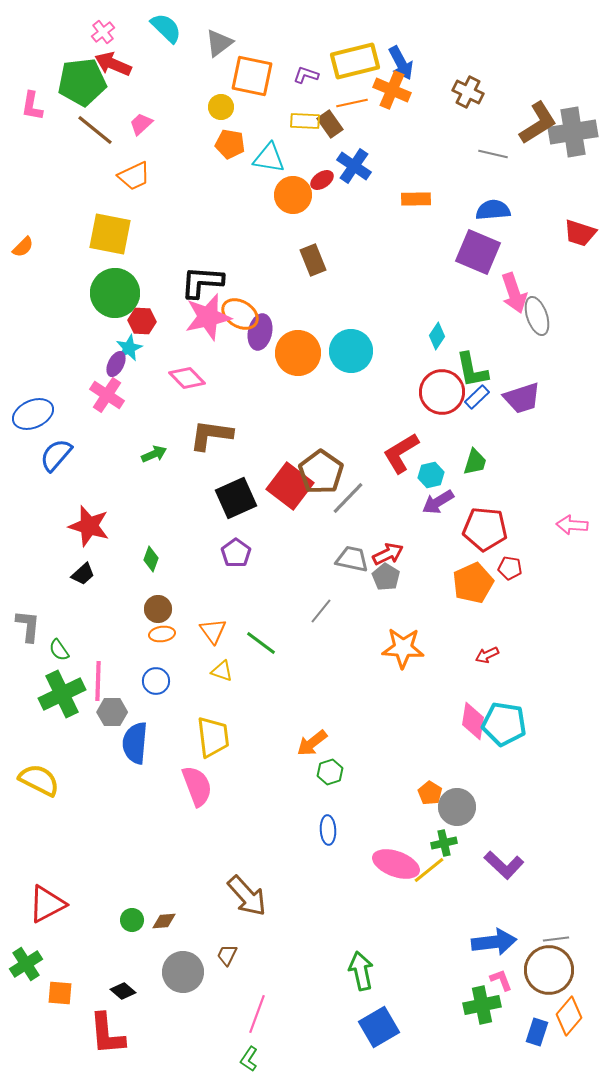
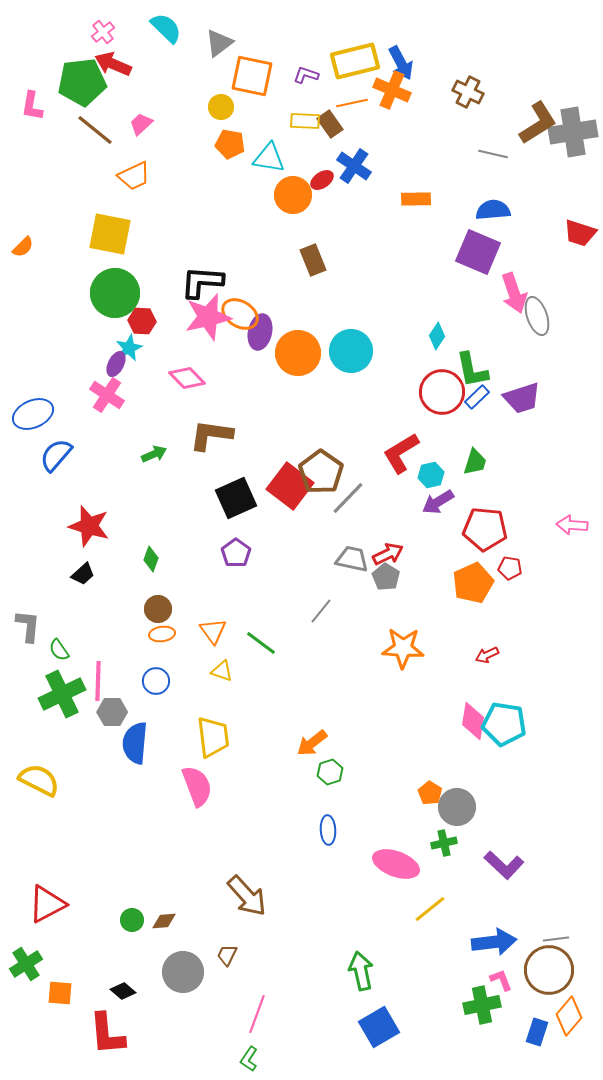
yellow line at (429, 870): moved 1 px right, 39 px down
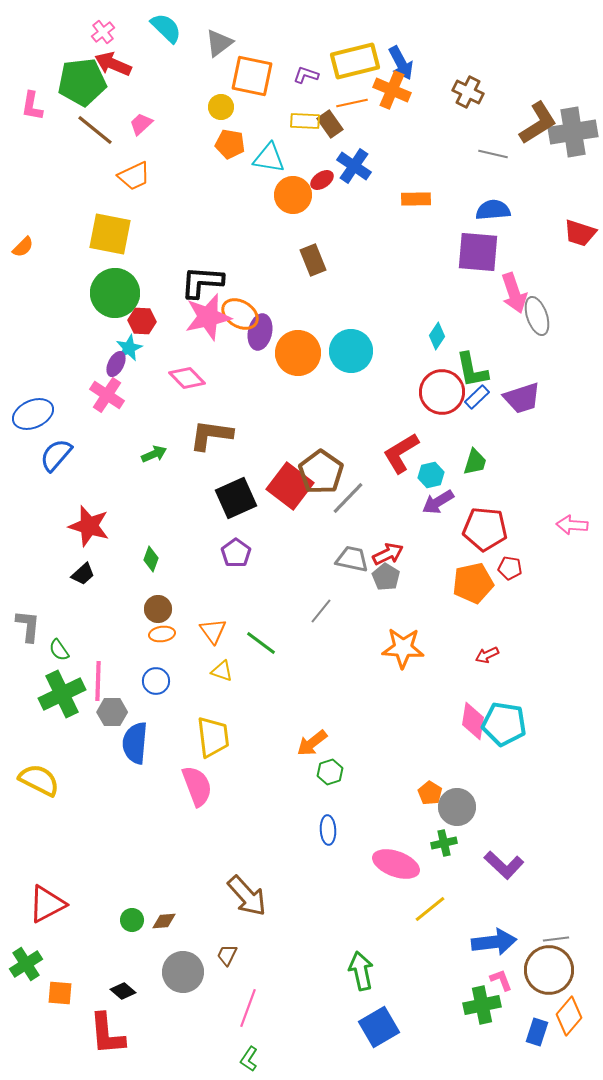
purple square at (478, 252): rotated 18 degrees counterclockwise
orange pentagon at (473, 583): rotated 12 degrees clockwise
pink line at (257, 1014): moved 9 px left, 6 px up
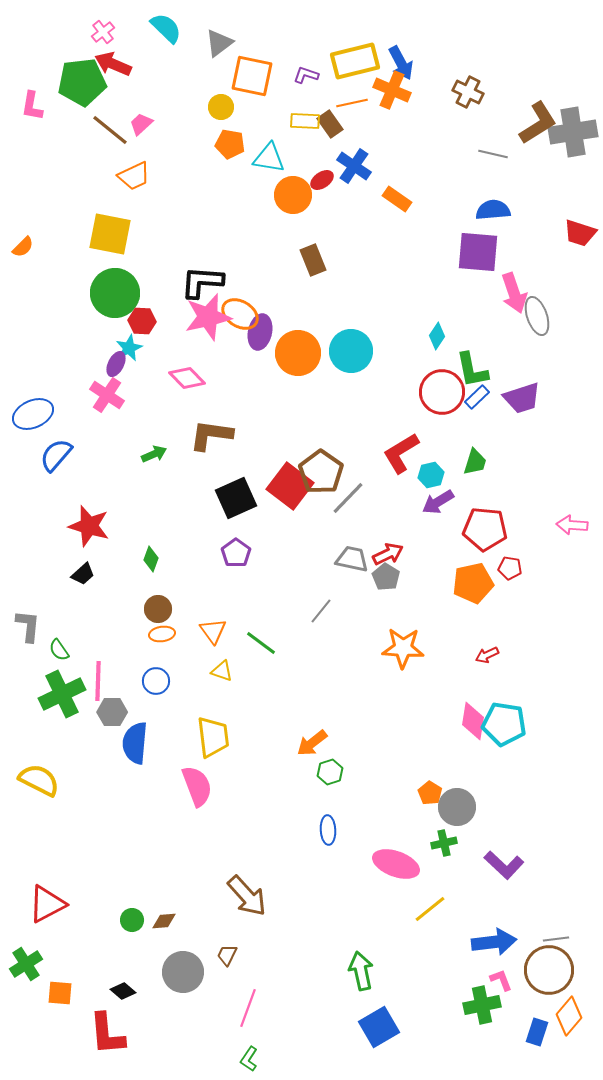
brown line at (95, 130): moved 15 px right
orange rectangle at (416, 199): moved 19 px left; rotated 36 degrees clockwise
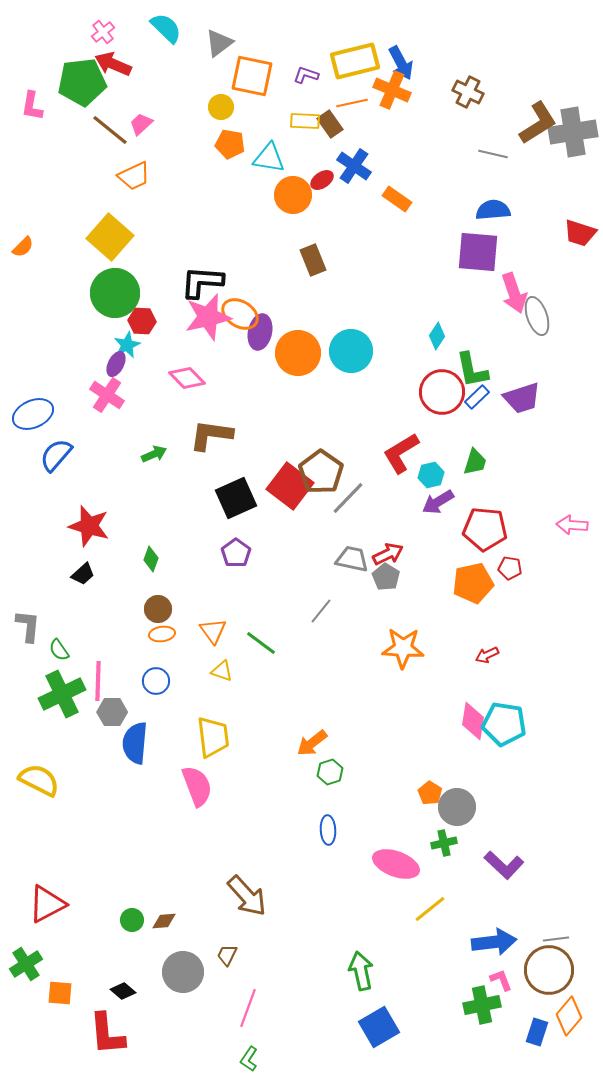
yellow square at (110, 234): moved 3 px down; rotated 30 degrees clockwise
cyan star at (129, 348): moved 2 px left, 3 px up
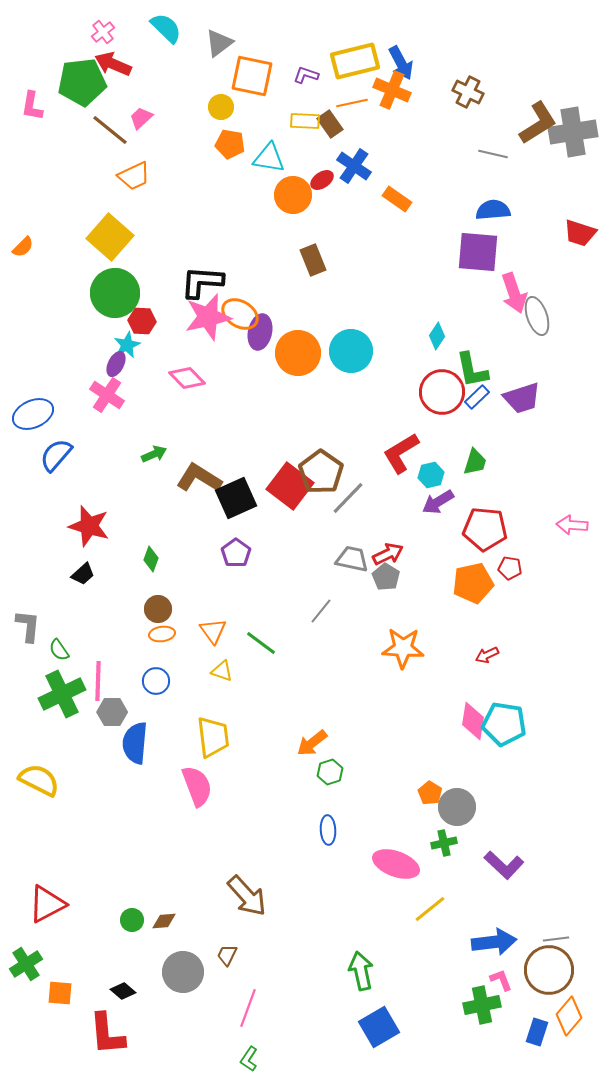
pink trapezoid at (141, 124): moved 6 px up
brown L-shape at (211, 435): moved 12 px left, 43 px down; rotated 24 degrees clockwise
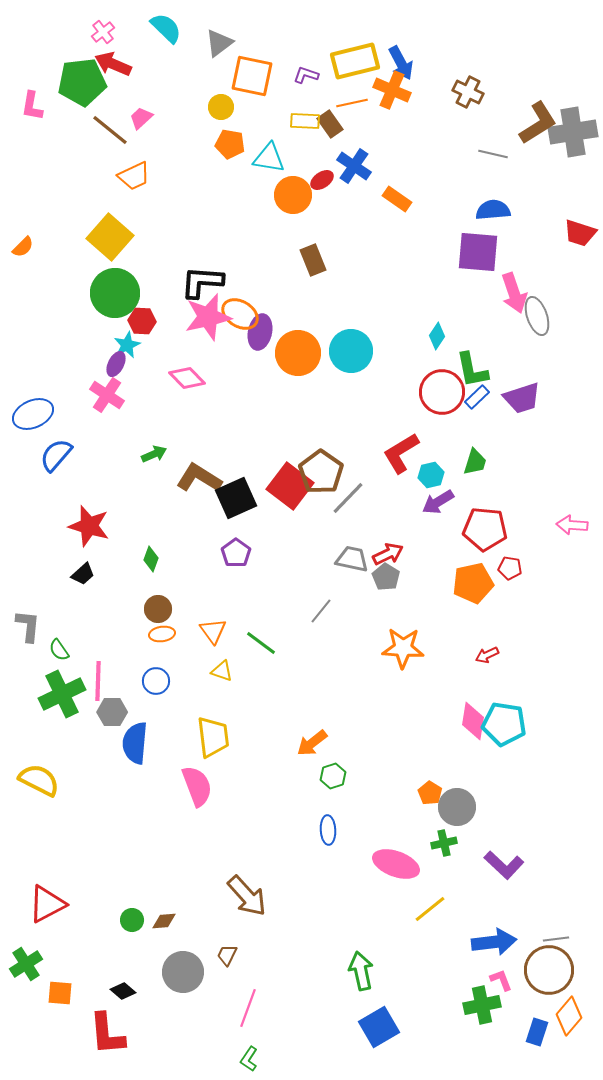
green hexagon at (330, 772): moved 3 px right, 4 px down
